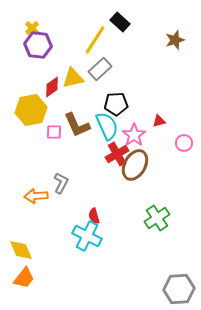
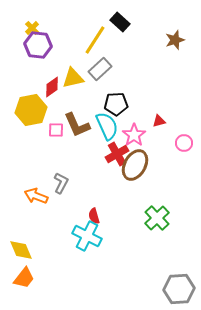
pink square: moved 2 px right, 2 px up
orange arrow: rotated 25 degrees clockwise
green cross: rotated 10 degrees counterclockwise
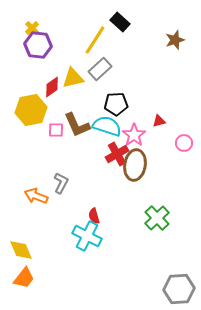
cyan semicircle: rotated 48 degrees counterclockwise
brown ellipse: rotated 20 degrees counterclockwise
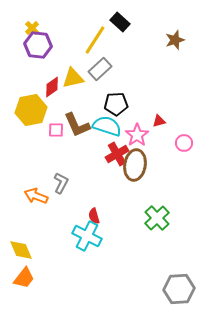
pink star: moved 3 px right
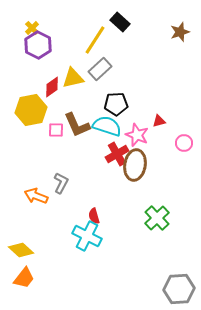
brown star: moved 5 px right, 8 px up
purple hexagon: rotated 20 degrees clockwise
pink star: rotated 15 degrees counterclockwise
yellow diamond: rotated 25 degrees counterclockwise
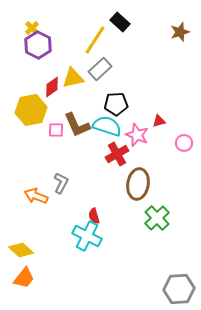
brown ellipse: moved 3 px right, 19 px down
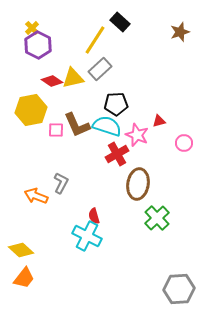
red diamond: moved 6 px up; rotated 70 degrees clockwise
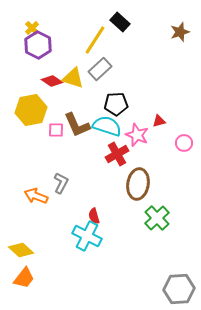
yellow triangle: rotated 30 degrees clockwise
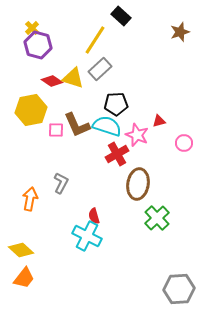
black rectangle: moved 1 px right, 6 px up
purple hexagon: rotated 12 degrees counterclockwise
orange arrow: moved 6 px left, 3 px down; rotated 80 degrees clockwise
